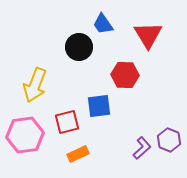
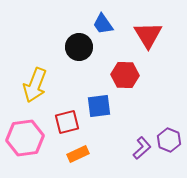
pink hexagon: moved 3 px down
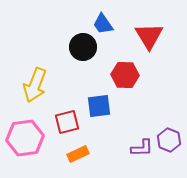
red triangle: moved 1 px right, 1 px down
black circle: moved 4 px right
purple L-shape: rotated 40 degrees clockwise
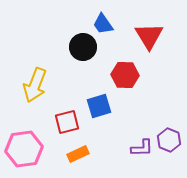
blue square: rotated 10 degrees counterclockwise
pink hexagon: moved 1 px left, 11 px down
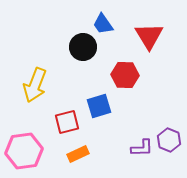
pink hexagon: moved 2 px down
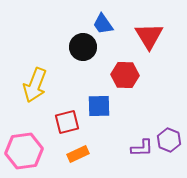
blue square: rotated 15 degrees clockwise
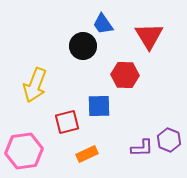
black circle: moved 1 px up
orange rectangle: moved 9 px right
